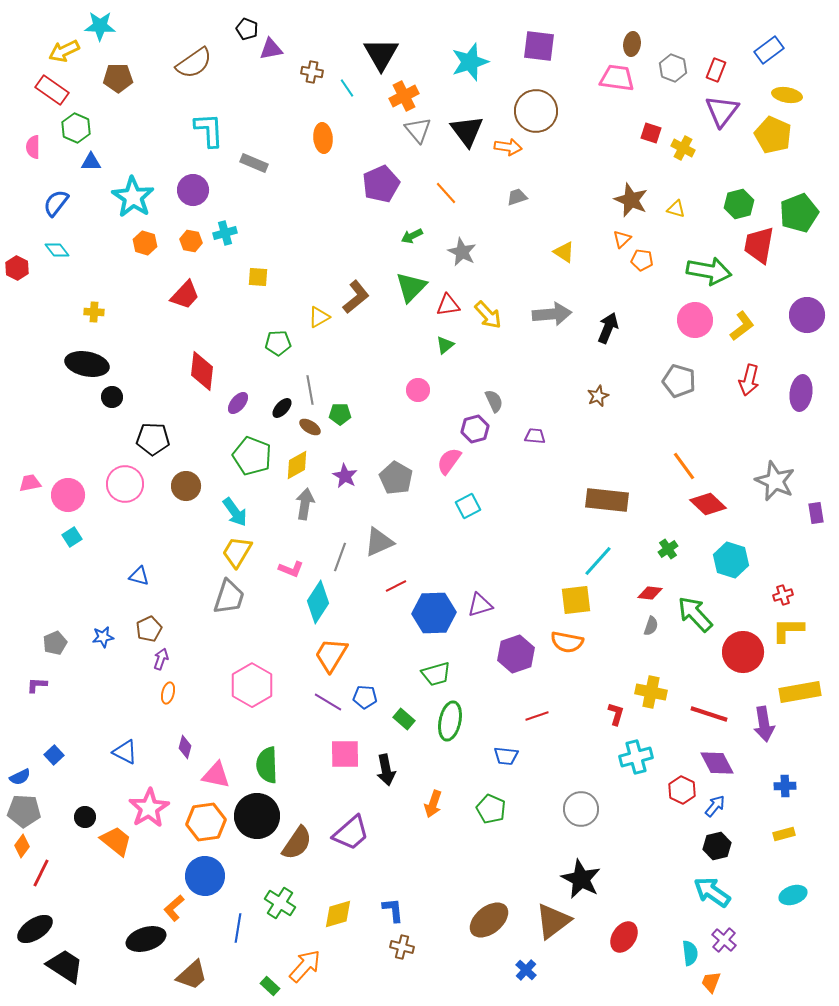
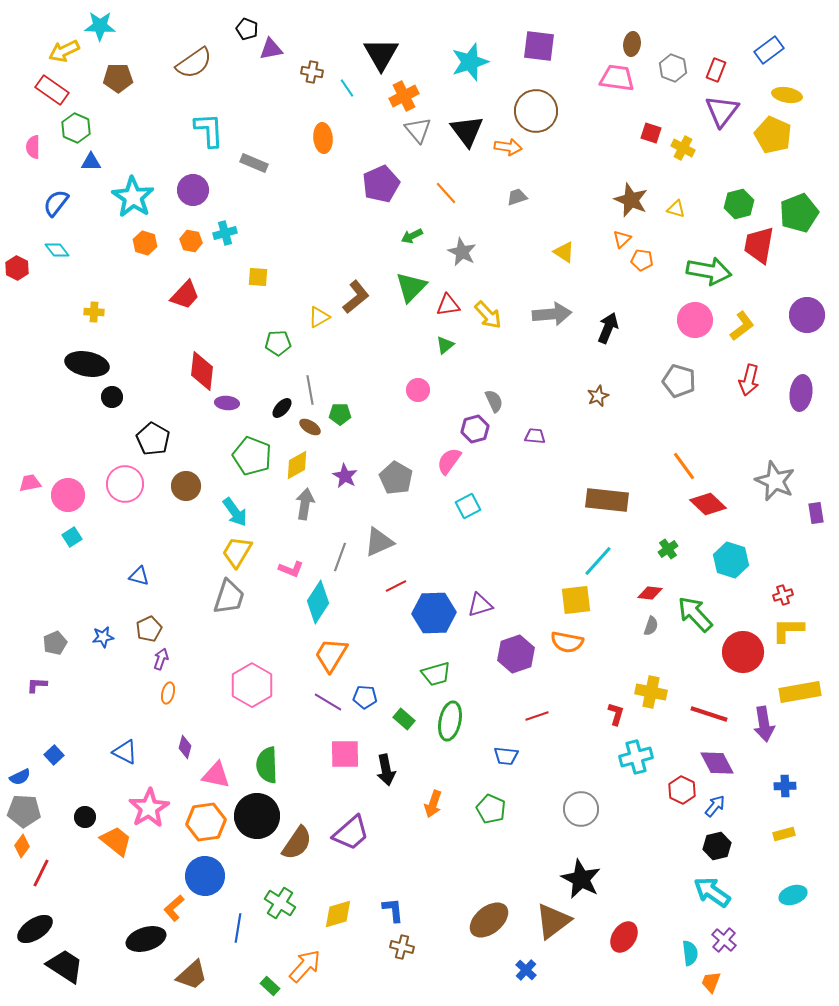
purple ellipse at (238, 403): moved 11 px left; rotated 55 degrees clockwise
black pentagon at (153, 439): rotated 28 degrees clockwise
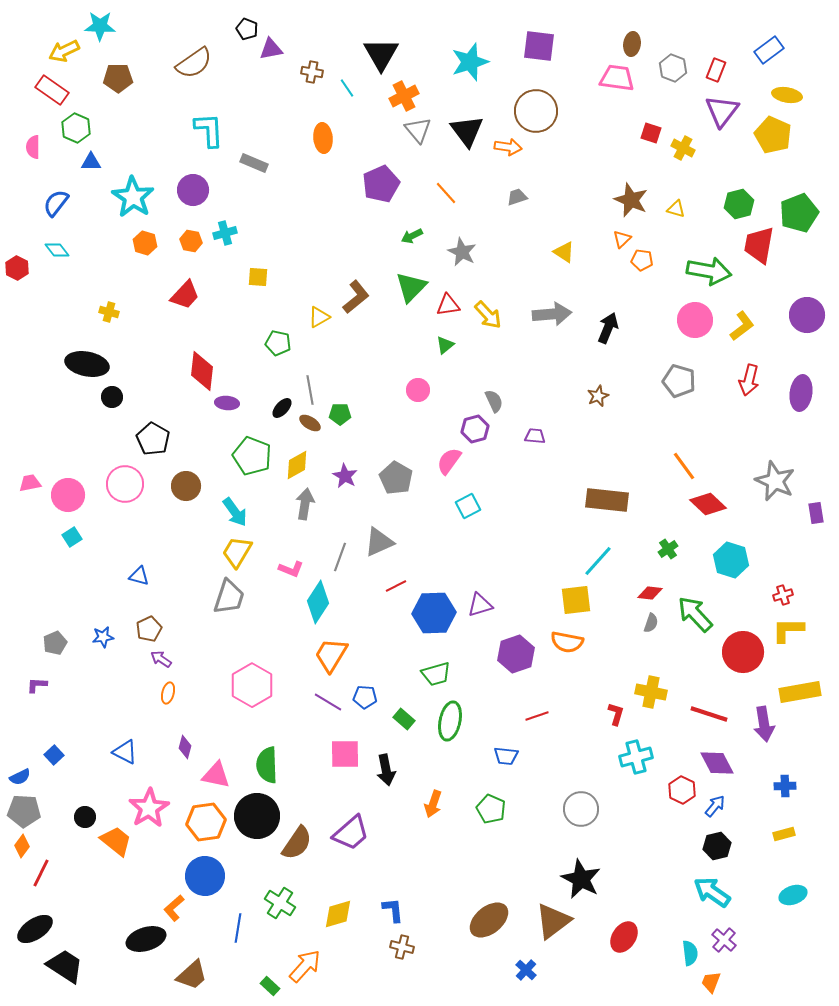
yellow cross at (94, 312): moved 15 px right; rotated 12 degrees clockwise
green pentagon at (278, 343): rotated 15 degrees clockwise
brown ellipse at (310, 427): moved 4 px up
gray semicircle at (651, 626): moved 3 px up
purple arrow at (161, 659): rotated 75 degrees counterclockwise
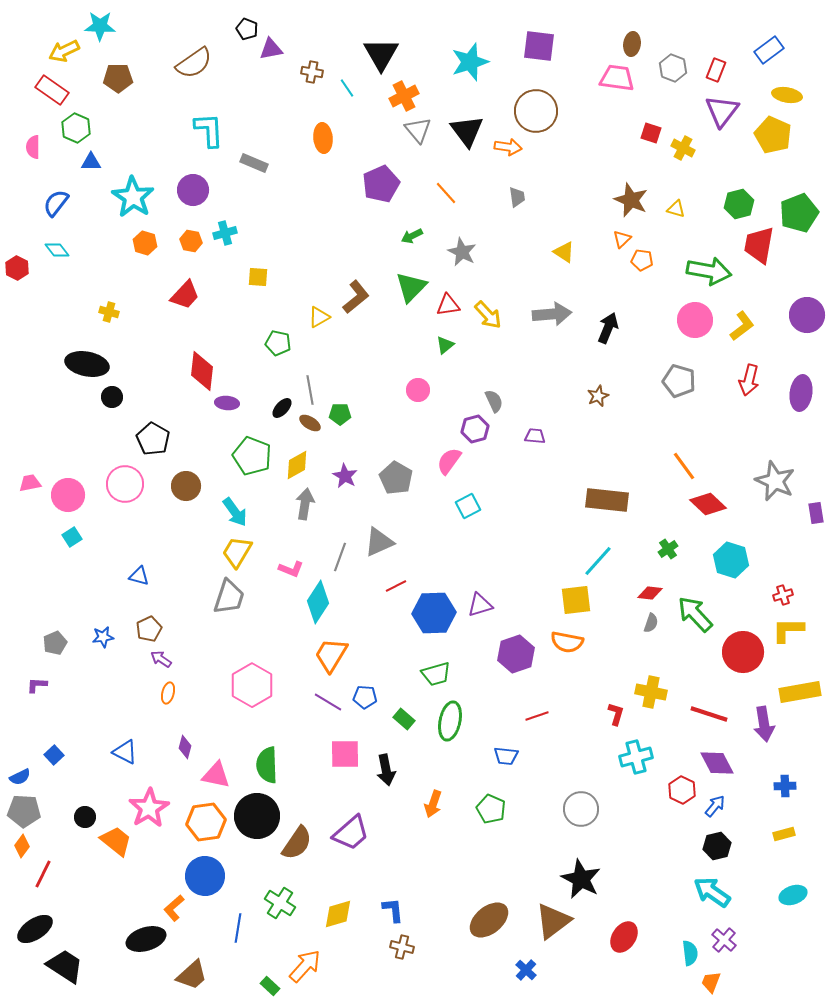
gray trapezoid at (517, 197): rotated 100 degrees clockwise
red line at (41, 873): moved 2 px right, 1 px down
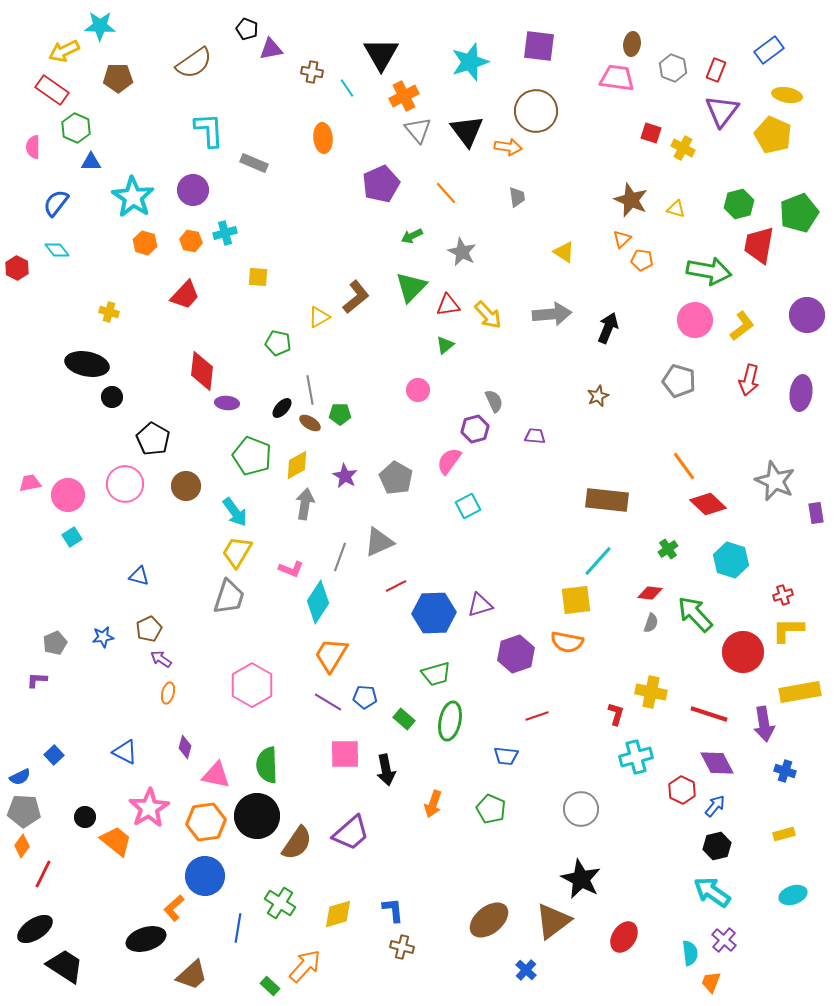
purple L-shape at (37, 685): moved 5 px up
blue cross at (785, 786): moved 15 px up; rotated 20 degrees clockwise
